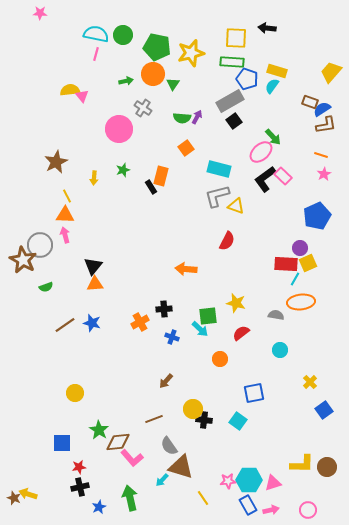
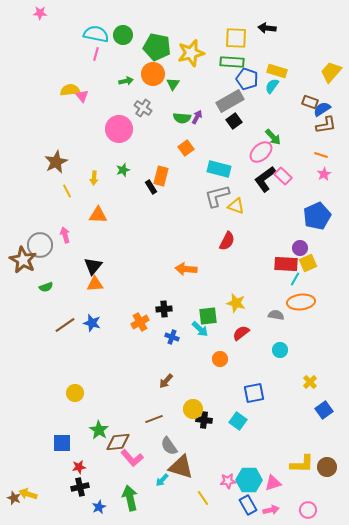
yellow line at (67, 196): moved 5 px up
orange triangle at (65, 215): moved 33 px right
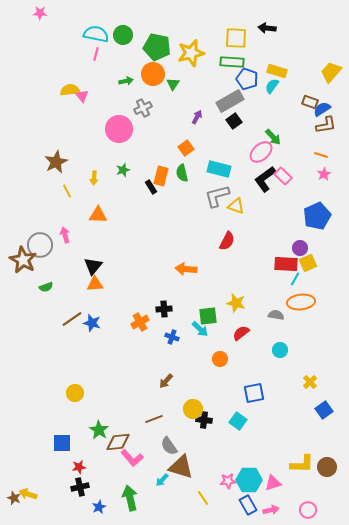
gray cross at (143, 108): rotated 30 degrees clockwise
green semicircle at (182, 118): moved 55 px down; rotated 72 degrees clockwise
brown line at (65, 325): moved 7 px right, 6 px up
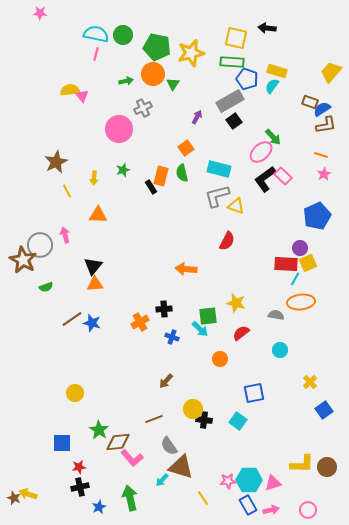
yellow square at (236, 38): rotated 10 degrees clockwise
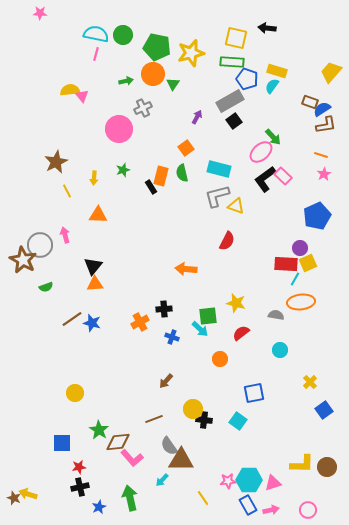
brown triangle at (181, 467): moved 7 px up; rotated 16 degrees counterclockwise
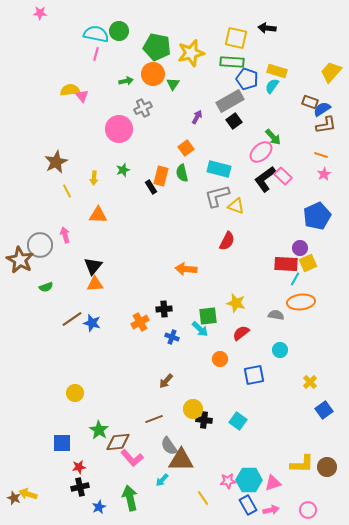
green circle at (123, 35): moved 4 px left, 4 px up
brown star at (23, 260): moved 3 px left
blue square at (254, 393): moved 18 px up
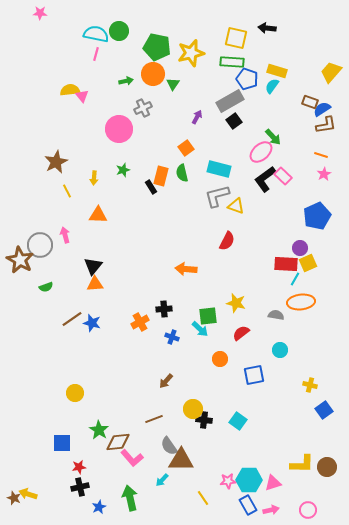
yellow cross at (310, 382): moved 3 px down; rotated 32 degrees counterclockwise
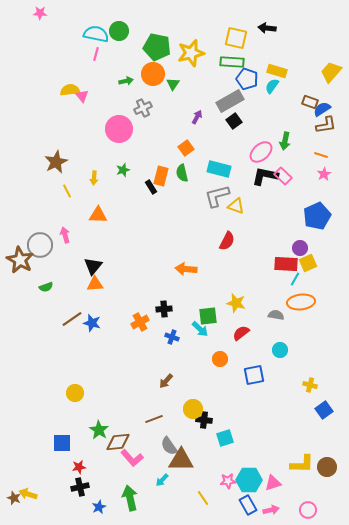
green arrow at (273, 137): moved 12 px right, 4 px down; rotated 54 degrees clockwise
black L-shape at (265, 179): moved 3 px up; rotated 48 degrees clockwise
cyan square at (238, 421): moved 13 px left, 17 px down; rotated 36 degrees clockwise
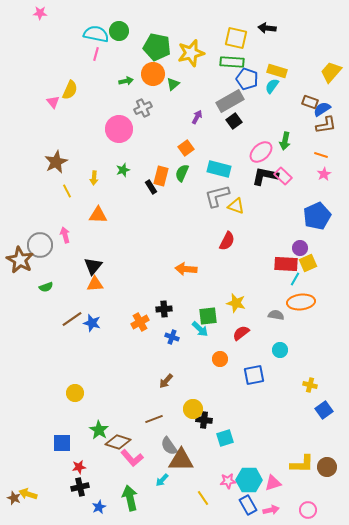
green triangle at (173, 84): rotated 16 degrees clockwise
yellow semicircle at (70, 90): rotated 120 degrees clockwise
pink triangle at (82, 96): moved 29 px left, 6 px down
green semicircle at (182, 173): rotated 36 degrees clockwise
brown diamond at (118, 442): rotated 25 degrees clockwise
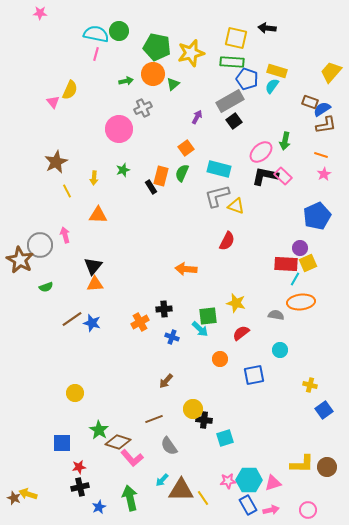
brown triangle at (181, 460): moved 30 px down
